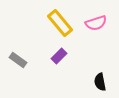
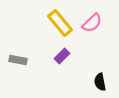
pink semicircle: moved 4 px left; rotated 25 degrees counterclockwise
purple rectangle: moved 3 px right
gray rectangle: rotated 24 degrees counterclockwise
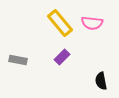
pink semicircle: rotated 50 degrees clockwise
purple rectangle: moved 1 px down
black semicircle: moved 1 px right, 1 px up
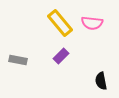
purple rectangle: moved 1 px left, 1 px up
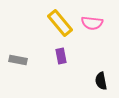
purple rectangle: rotated 56 degrees counterclockwise
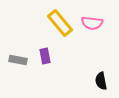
purple rectangle: moved 16 px left
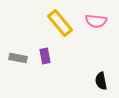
pink semicircle: moved 4 px right, 2 px up
gray rectangle: moved 2 px up
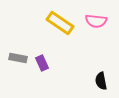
yellow rectangle: rotated 16 degrees counterclockwise
purple rectangle: moved 3 px left, 7 px down; rotated 14 degrees counterclockwise
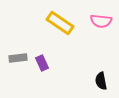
pink semicircle: moved 5 px right
gray rectangle: rotated 18 degrees counterclockwise
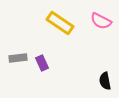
pink semicircle: rotated 20 degrees clockwise
black semicircle: moved 4 px right
